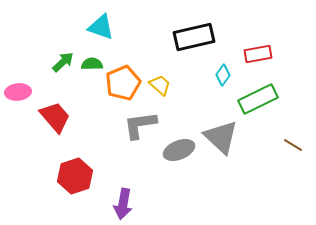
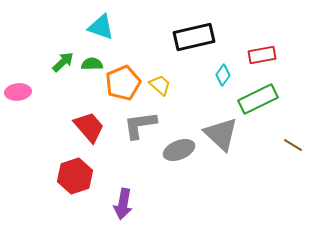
red rectangle: moved 4 px right, 1 px down
red trapezoid: moved 34 px right, 10 px down
gray triangle: moved 3 px up
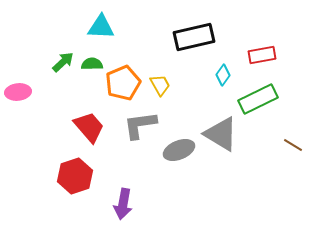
cyan triangle: rotated 16 degrees counterclockwise
yellow trapezoid: rotated 20 degrees clockwise
gray triangle: rotated 12 degrees counterclockwise
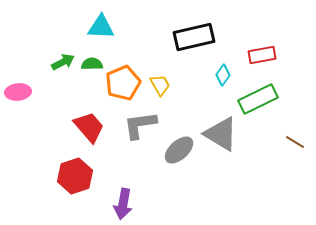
green arrow: rotated 15 degrees clockwise
brown line: moved 2 px right, 3 px up
gray ellipse: rotated 20 degrees counterclockwise
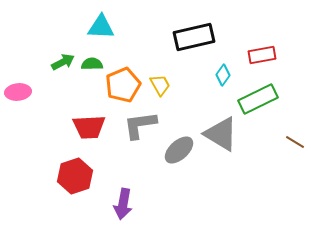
orange pentagon: moved 2 px down
red trapezoid: rotated 128 degrees clockwise
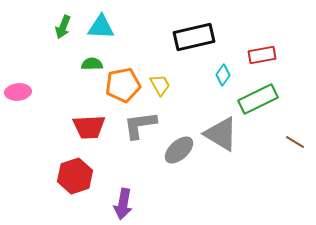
green arrow: moved 35 px up; rotated 140 degrees clockwise
orange pentagon: rotated 12 degrees clockwise
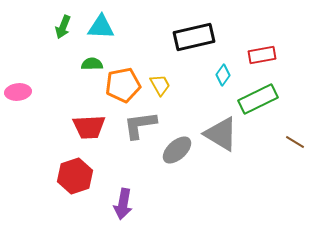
gray ellipse: moved 2 px left
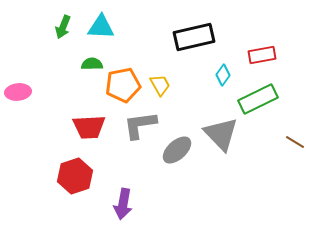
gray triangle: rotated 15 degrees clockwise
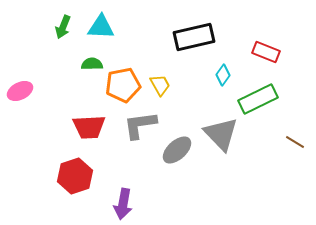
red rectangle: moved 4 px right, 3 px up; rotated 32 degrees clockwise
pink ellipse: moved 2 px right, 1 px up; rotated 20 degrees counterclockwise
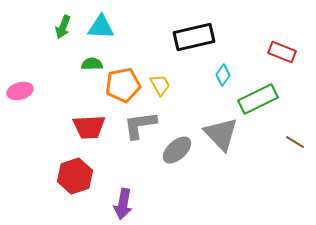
red rectangle: moved 16 px right
pink ellipse: rotated 10 degrees clockwise
